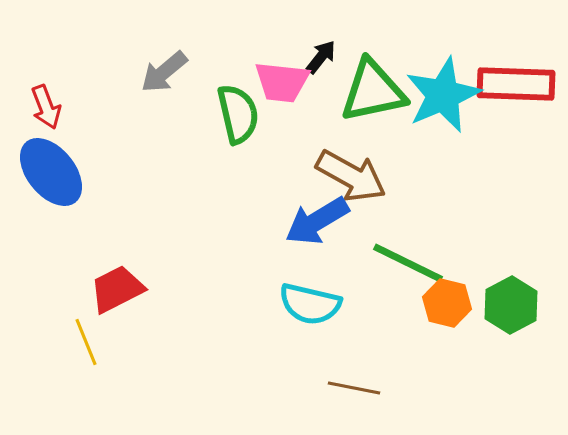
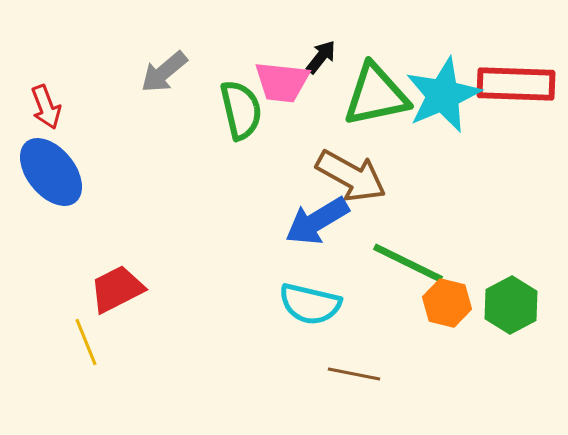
green triangle: moved 3 px right, 4 px down
green semicircle: moved 3 px right, 4 px up
brown line: moved 14 px up
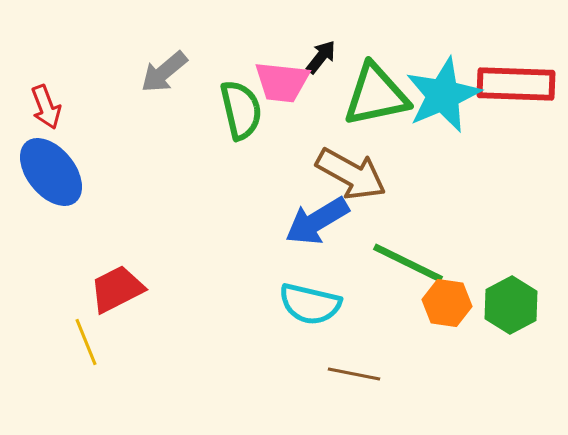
brown arrow: moved 2 px up
orange hexagon: rotated 6 degrees counterclockwise
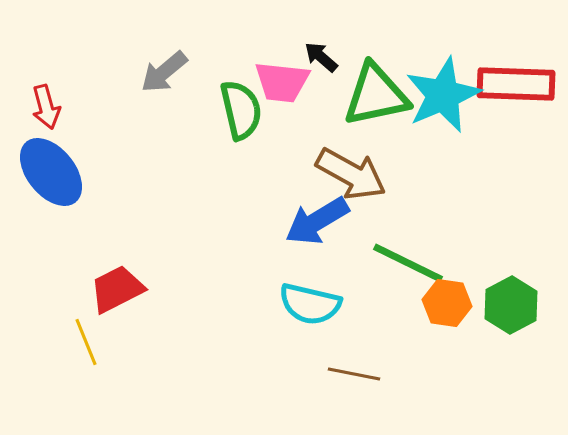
black arrow: rotated 87 degrees counterclockwise
red arrow: rotated 6 degrees clockwise
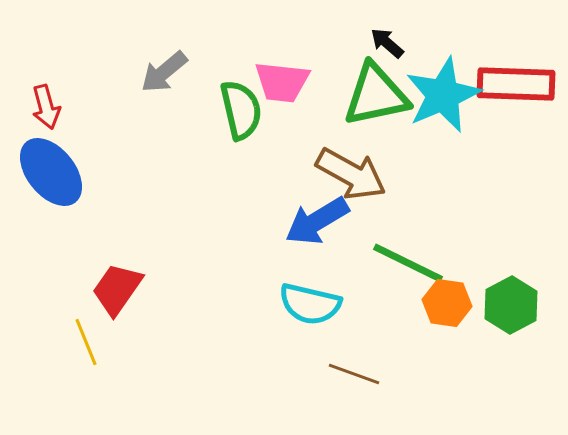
black arrow: moved 66 px right, 14 px up
red trapezoid: rotated 28 degrees counterclockwise
brown line: rotated 9 degrees clockwise
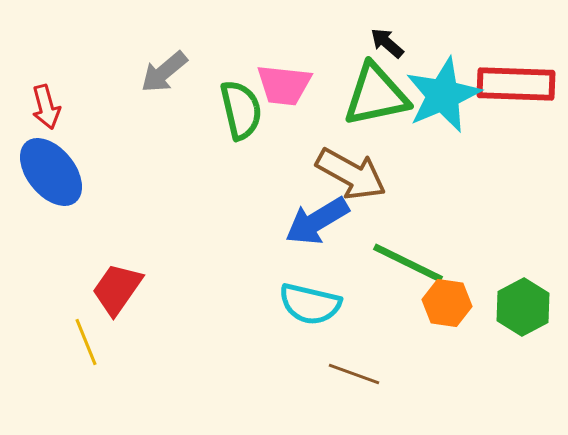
pink trapezoid: moved 2 px right, 3 px down
green hexagon: moved 12 px right, 2 px down
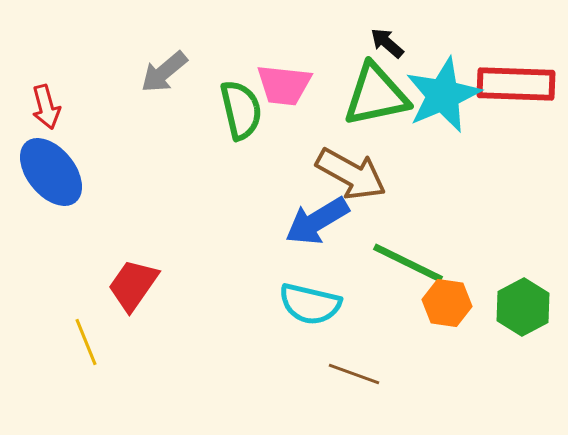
red trapezoid: moved 16 px right, 4 px up
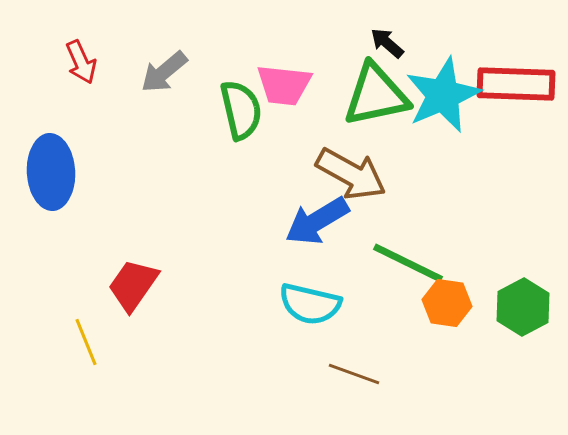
red arrow: moved 35 px right, 45 px up; rotated 9 degrees counterclockwise
blue ellipse: rotated 36 degrees clockwise
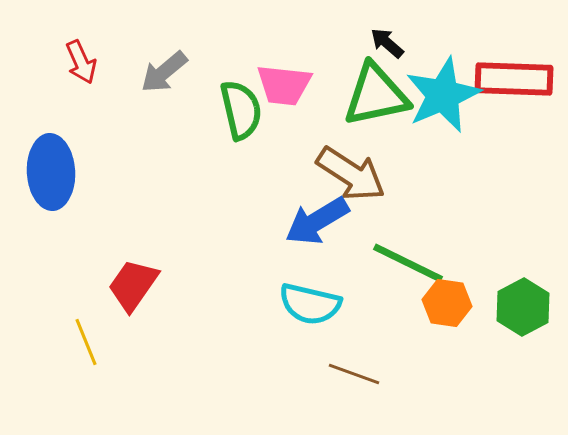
red rectangle: moved 2 px left, 5 px up
brown arrow: rotated 4 degrees clockwise
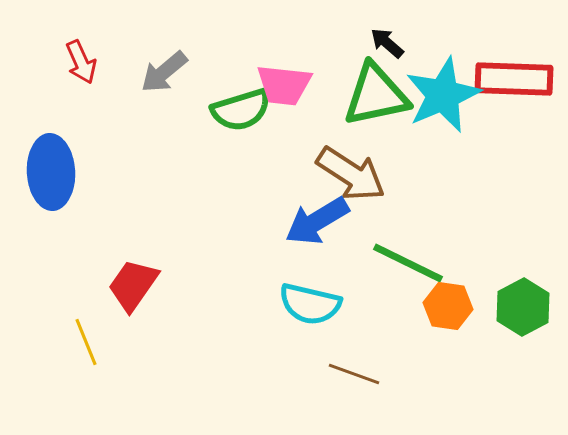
green semicircle: rotated 86 degrees clockwise
orange hexagon: moved 1 px right, 3 px down
